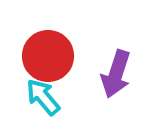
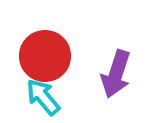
red circle: moved 3 px left
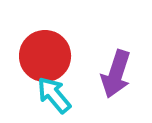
cyan arrow: moved 11 px right, 2 px up
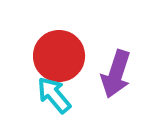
red circle: moved 14 px right
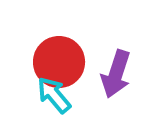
red circle: moved 6 px down
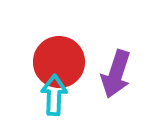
cyan arrow: rotated 42 degrees clockwise
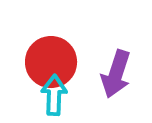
red circle: moved 8 px left
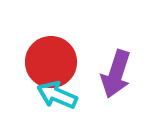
cyan arrow: moved 3 px right; rotated 69 degrees counterclockwise
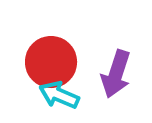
cyan arrow: moved 2 px right
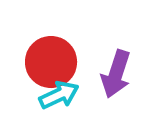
cyan arrow: rotated 132 degrees clockwise
